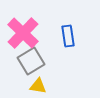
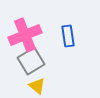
pink cross: moved 2 px right, 2 px down; rotated 24 degrees clockwise
yellow triangle: moved 1 px left; rotated 30 degrees clockwise
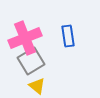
pink cross: moved 3 px down
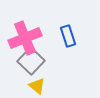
blue rectangle: rotated 10 degrees counterclockwise
gray square: rotated 16 degrees counterclockwise
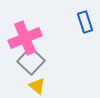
blue rectangle: moved 17 px right, 14 px up
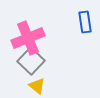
blue rectangle: rotated 10 degrees clockwise
pink cross: moved 3 px right
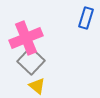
blue rectangle: moved 1 px right, 4 px up; rotated 25 degrees clockwise
pink cross: moved 2 px left
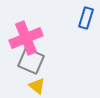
gray square: rotated 20 degrees counterclockwise
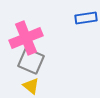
blue rectangle: rotated 65 degrees clockwise
yellow triangle: moved 6 px left
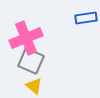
yellow triangle: moved 3 px right
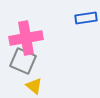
pink cross: rotated 12 degrees clockwise
gray square: moved 8 px left
